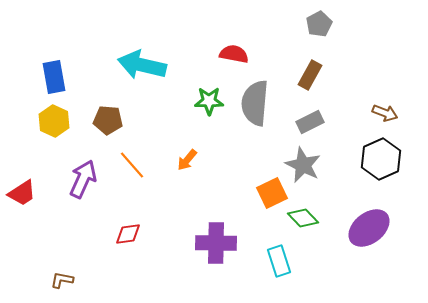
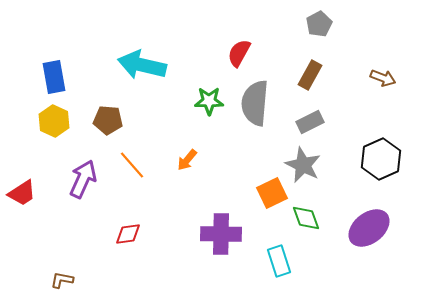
red semicircle: moved 5 px right, 1 px up; rotated 72 degrees counterclockwise
brown arrow: moved 2 px left, 35 px up
green diamond: moved 3 px right; rotated 24 degrees clockwise
purple cross: moved 5 px right, 9 px up
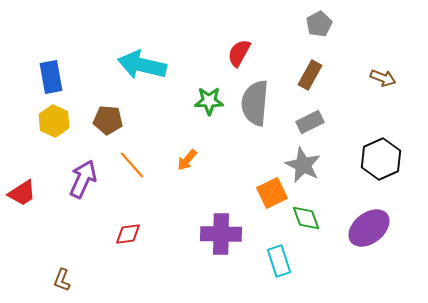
blue rectangle: moved 3 px left
brown L-shape: rotated 80 degrees counterclockwise
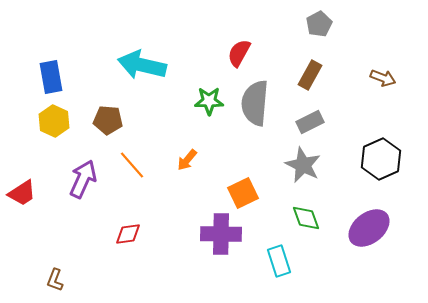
orange square: moved 29 px left
brown L-shape: moved 7 px left
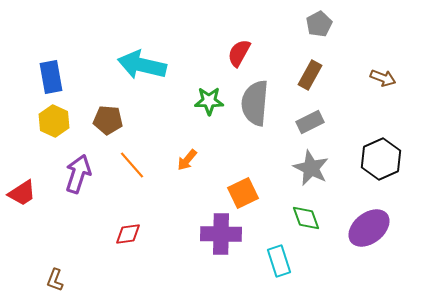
gray star: moved 8 px right, 3 px down
purple arrow: moved 5 px left, 5 px up; rotated 6 degrees counterclockwise
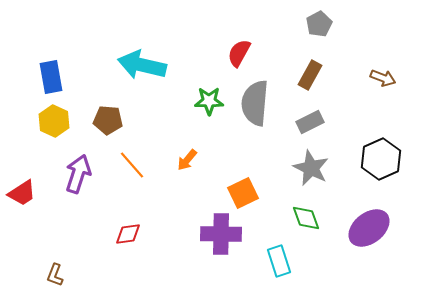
brown L-shape: moved 5 px up
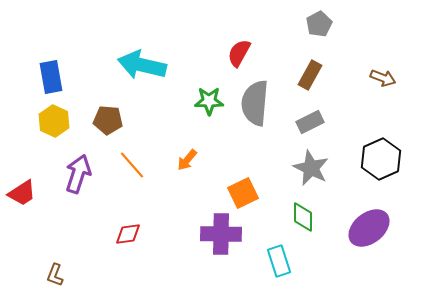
green diamond: moved 3 px left, 1 px up; rotated 20 degrees clockwise
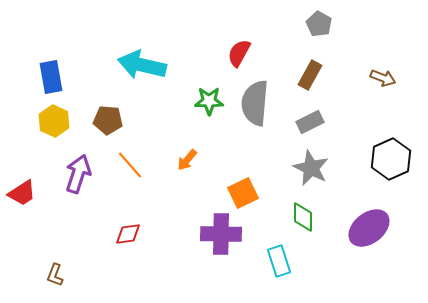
gray pentagon: rotated 15 degrees counterclockwise
black hexagon: moved 10 px right
orange line: moved 2 px left
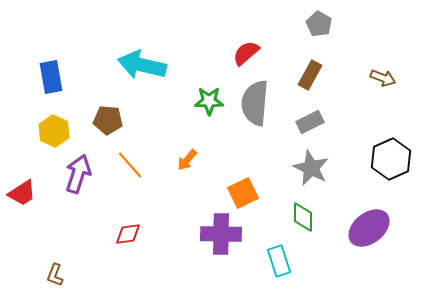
red semicircle: moved 7 px right; rotated 20 degrees clockwise
yellow hexagon: moved 10 px down
